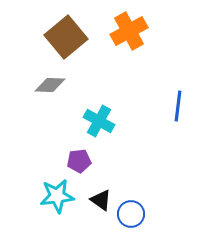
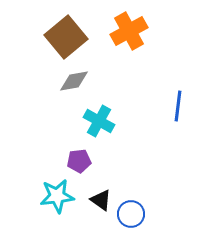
gray diamond: moved 24 px right, 4 px up; rotated 12 degrees counterclockwise
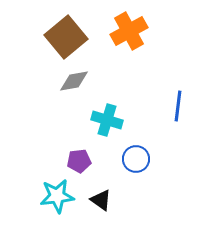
cyan cross: moved 8 px right, 1 px up; rotated 12 degrees counterclockwise
blue circle: moved 5 px right, 55 px up
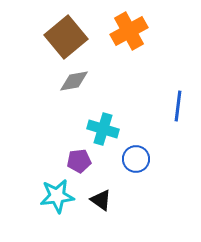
cyan cross: moved 4 px left, 9 px down
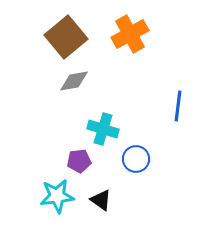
orange cross: moved 1 px right, 3 px down
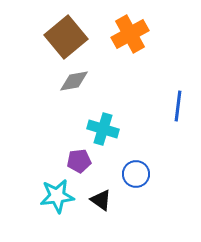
blue circle: moved 15 px down
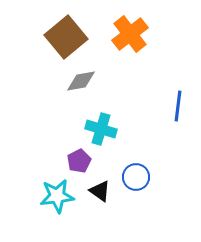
orange cross: rotated 9 degrees counterclockwise
gray diamond: moved 7 px right
cyan cross: moved 2 px left
purple pentagon: rotated 20 degrees counterclockwise
blue circle: moved 3 px down
black triangle: moved 1 px left, 9 px up
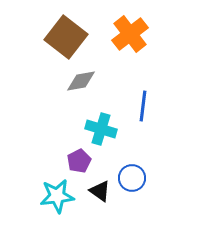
brown square: rotated 12 degrees counterclockwise
blue line: moved 35 px left
blue circle: moved 4 px left, 1 px down
